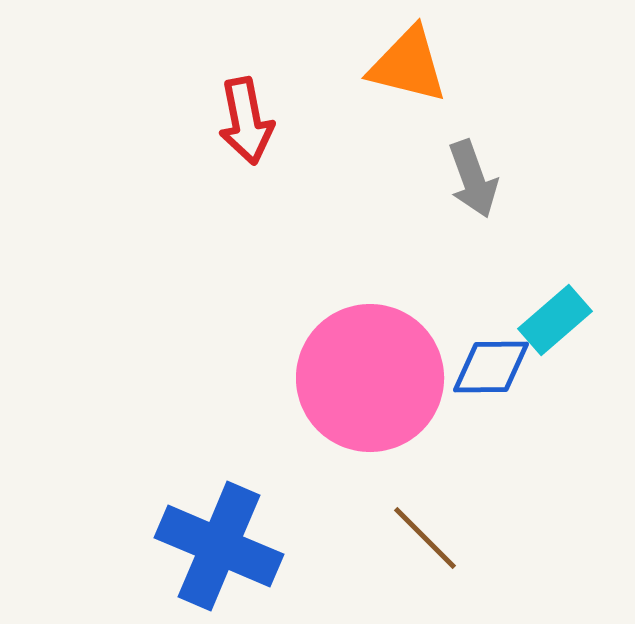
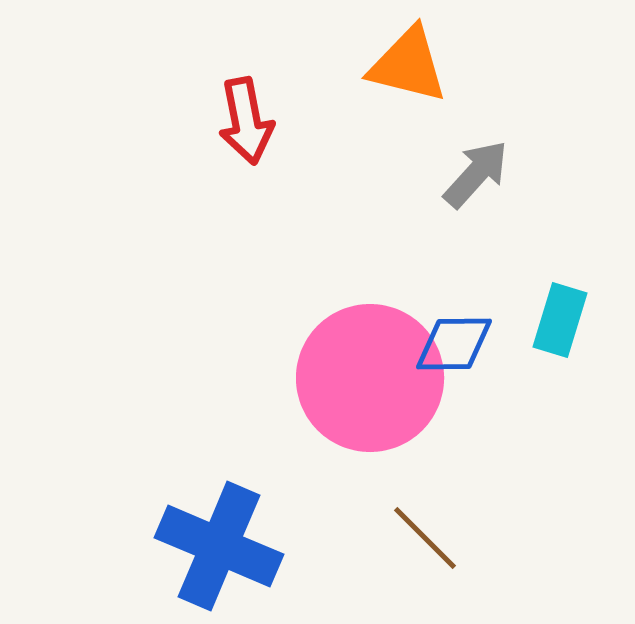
gray arrow: moved 3 px right, 5 px up; rotated 118 degrees counterclockwise
cyan rectangle: moved 5 px right; rotated 32 degrees counterclockwise
blue diamond: moved 37 px left, 23 px up
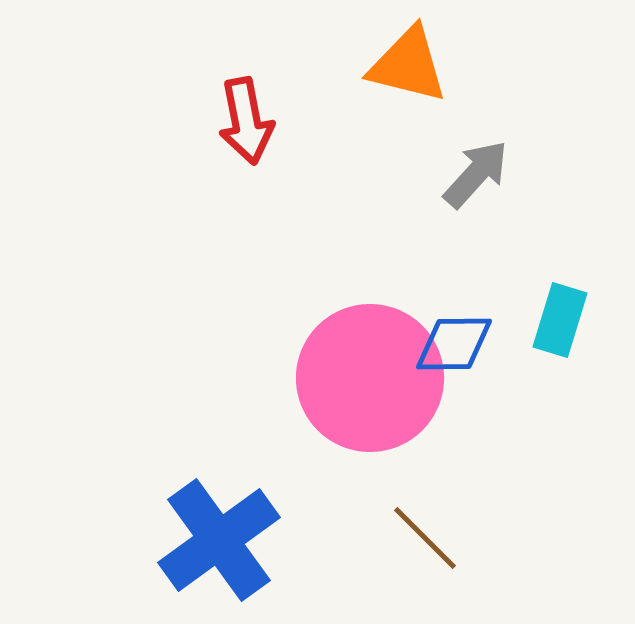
blue cross: moved 6 px up; rotated 31 degrees clockwise
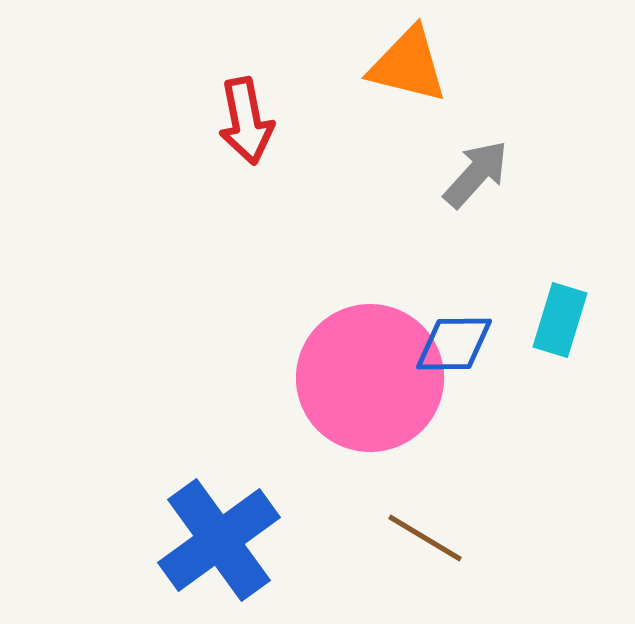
brown line: rotated 14 degrees counterclockwise
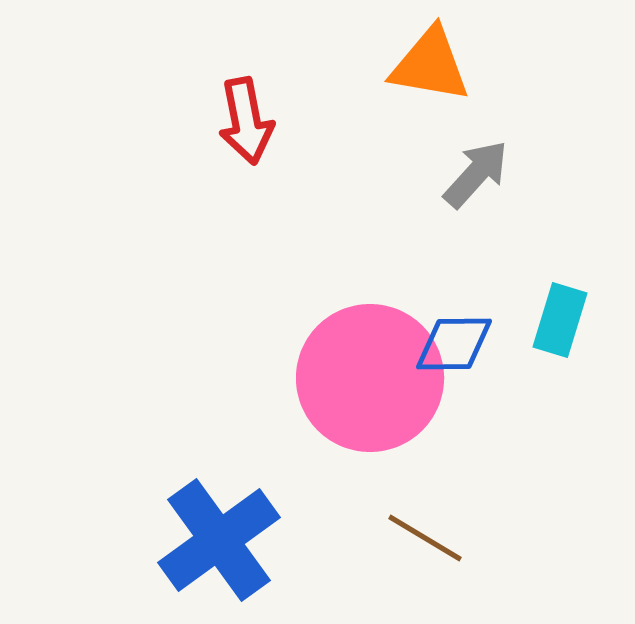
orange triangle: moved 22 px right; rotated 4 degrees counterclockwise
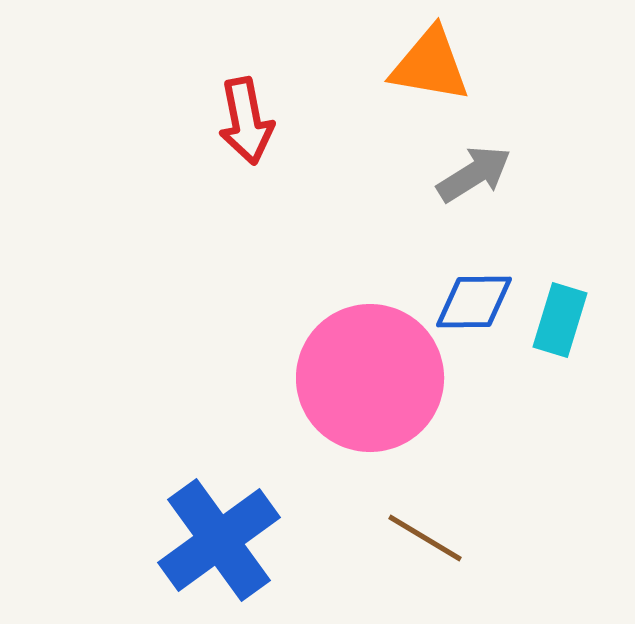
gray arrow: moved 2 px left; rotated 16 degrees clockwise
blue diamond: moved 20 px right, 42 px up
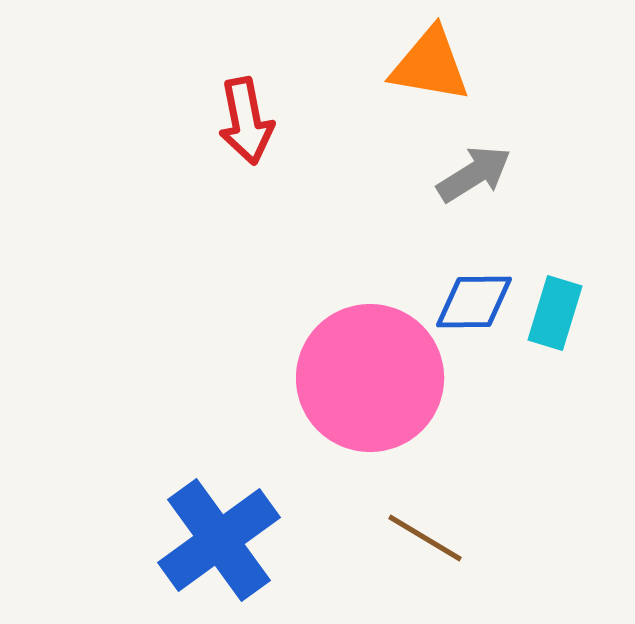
cyan rectangle: moved 5 px left, 7 px up
